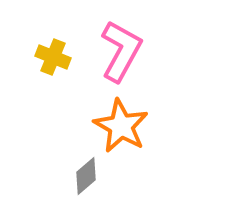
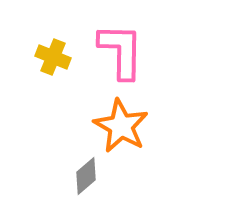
pink L-shape: rotated 28 degrees counterclockwise
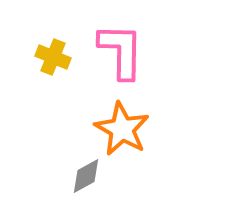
orange star: moved 1 px right, 3 px down
gray diamond: rotated 12 degrees clockwise
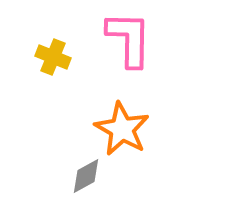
pink L-shape: moved 8 px right, 12 px up
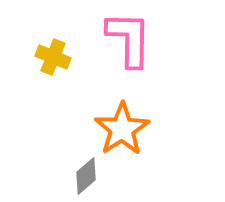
orange star: rotated 10 degrees clockwise
gray diamond: rotated 12 degrees counterclockwise
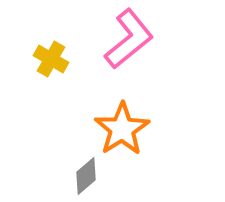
pink L-shape: rotated 50 degrees clockwise
yellow cross: moved 2 px left, 2 px down; rotated 8 degrees clockwise
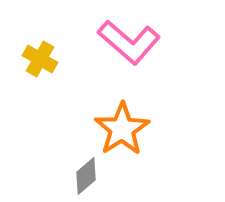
pink L-shape: moved 3 px down; rotated 80 degrees clockwise
yellow cross: moved 11 px left
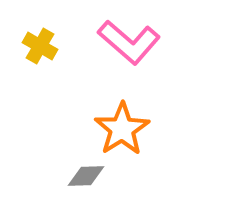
yellow cross: moved 13 px up
gray diamond: rotated 39 degrees clockwise
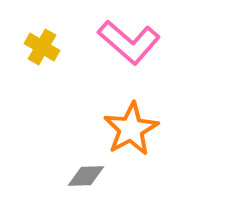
yellow cross: moved 2 px right, 1 px down
orange star: moved 9 px right; rotated 4 degrees clockwise
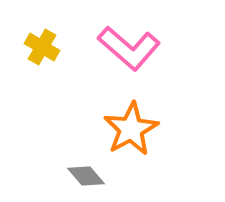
pink L-shape: moved 6 px down
gray diamond: rotated 51 degrees clockwise
